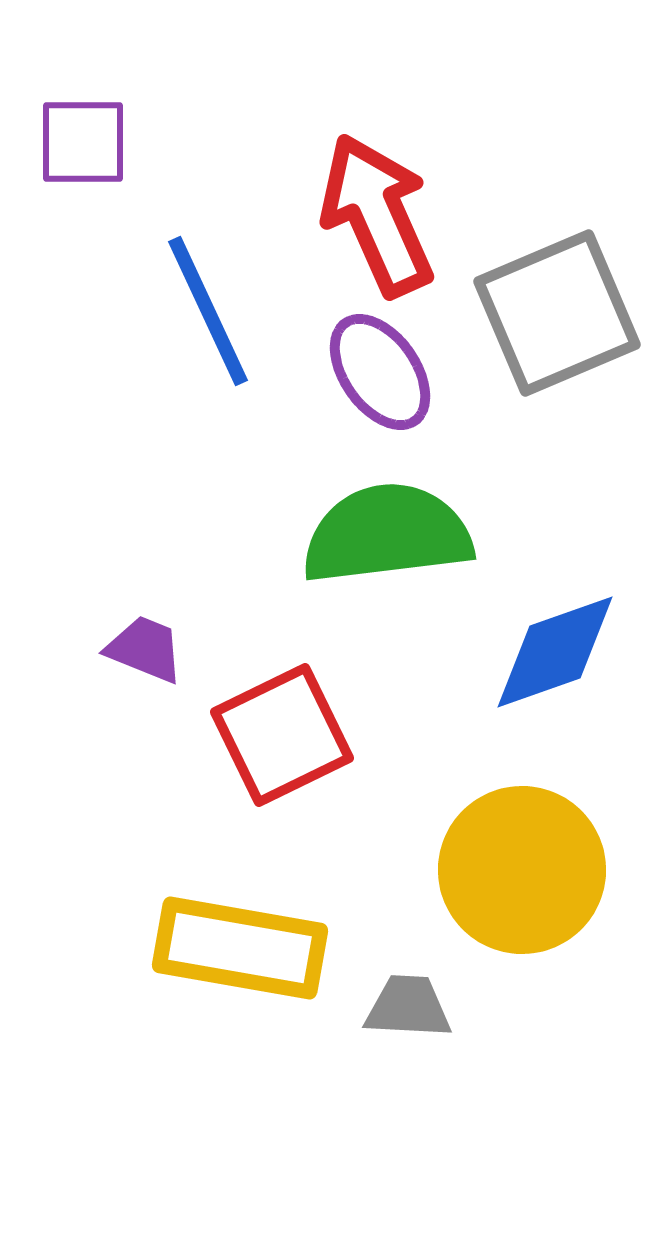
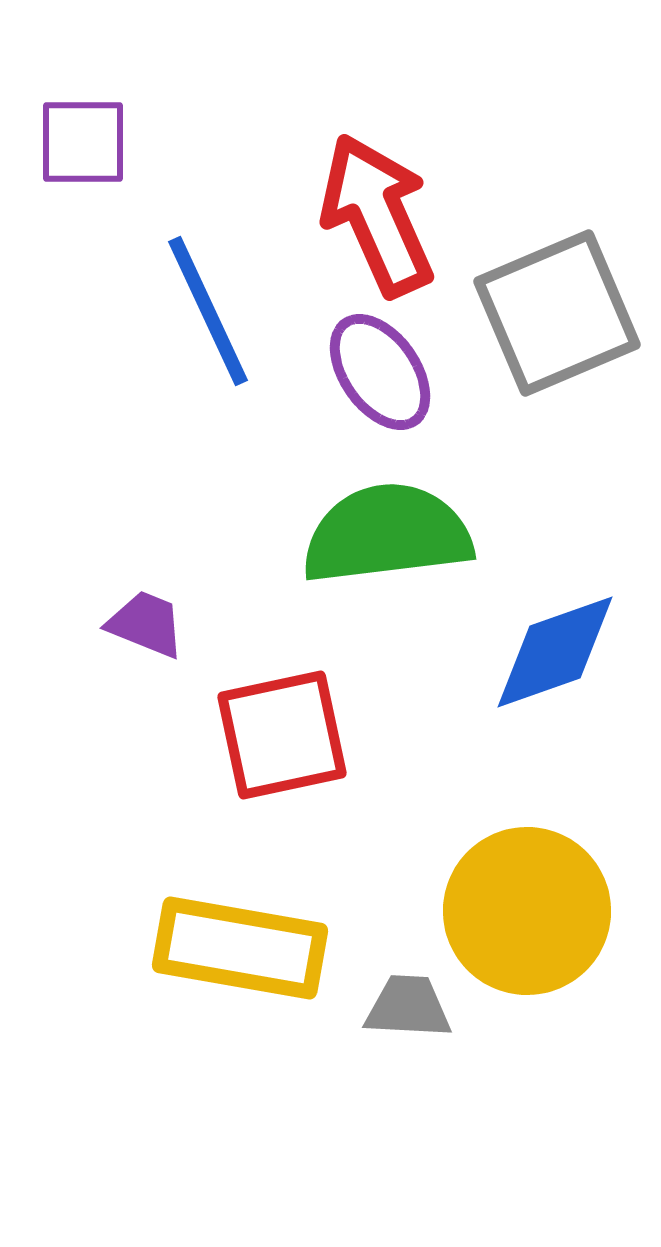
purple trapezoid: moved 1 px right, 25 px up
red square: rotated 14 degrees clockwise
yellow circle: moved 5 px right, 41 px down
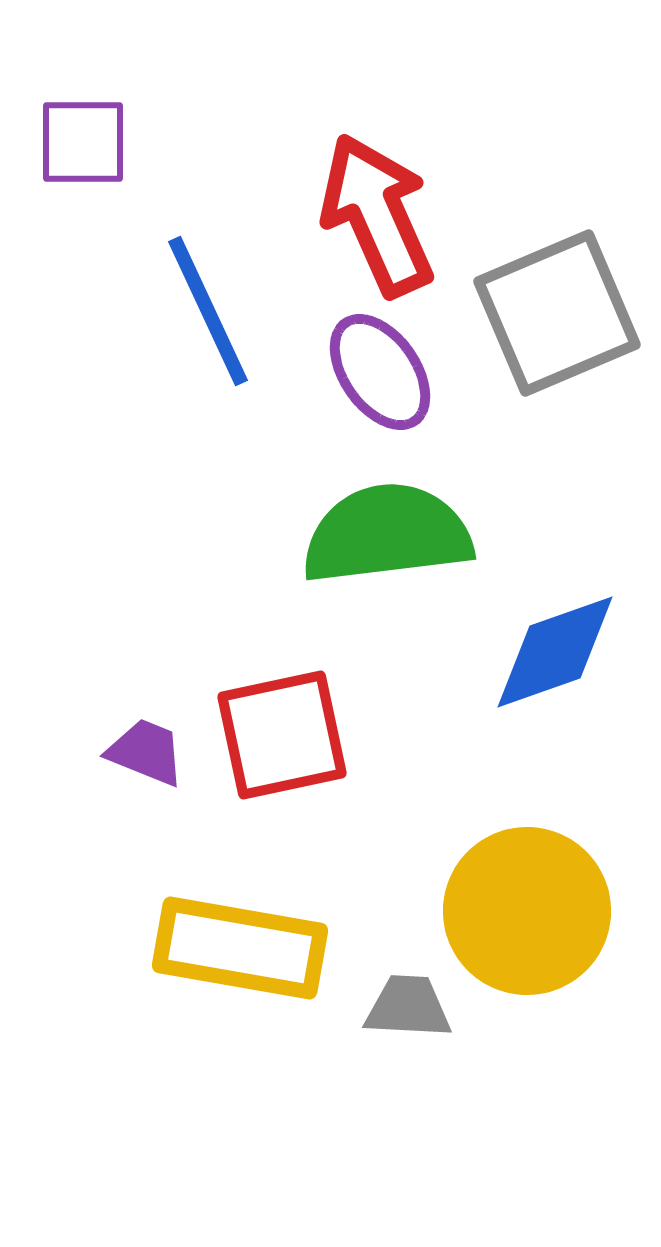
purple trapezoid: moved 128 px down
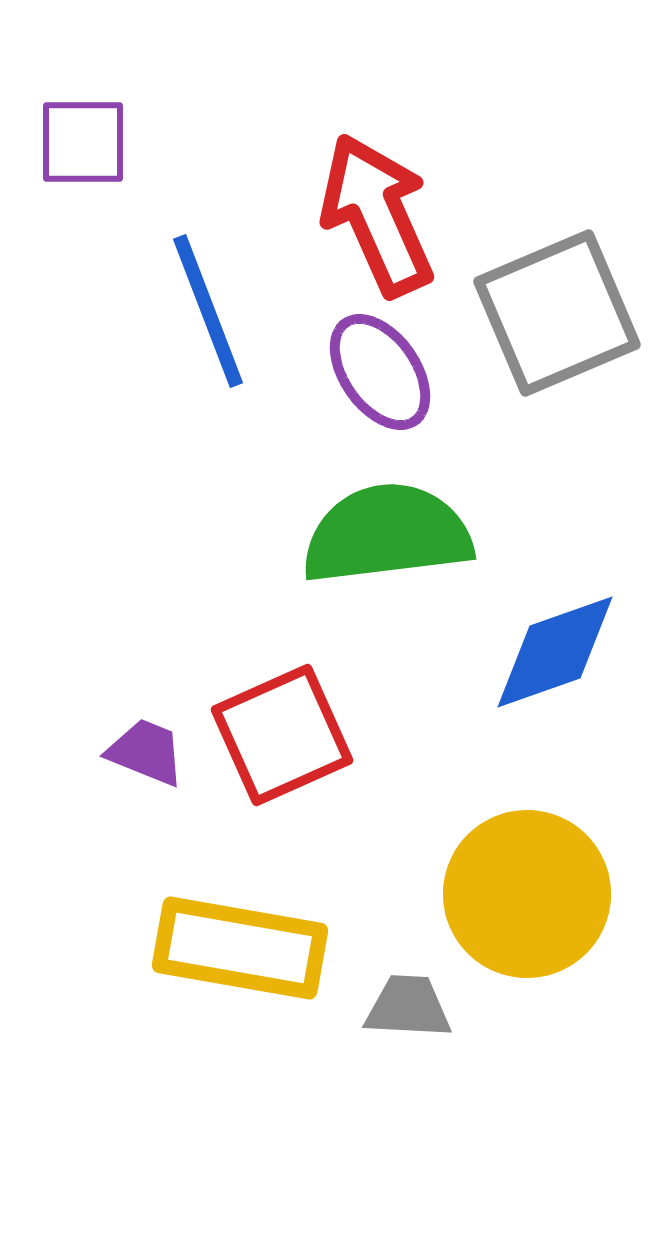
blue line: rotated 4 degrees clockwise
red square: rotated 12 degrees counterclockwise
yellow circle: moved 17 px up
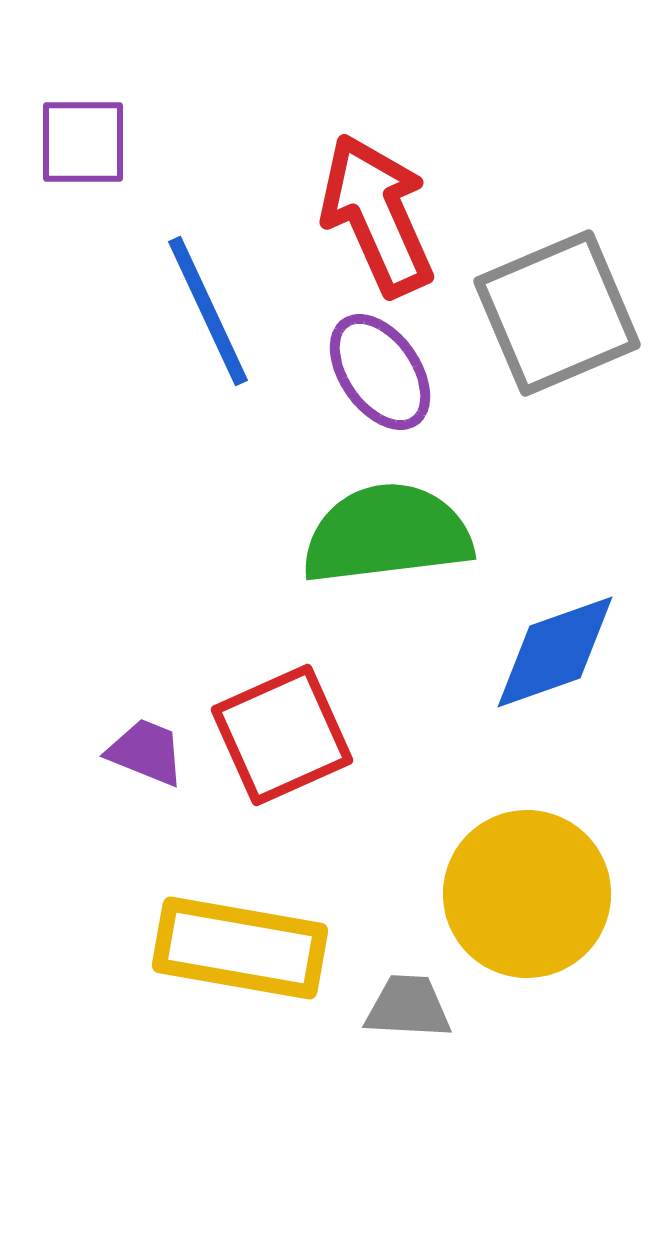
blue line: rotated 4 degrees counterclockwise
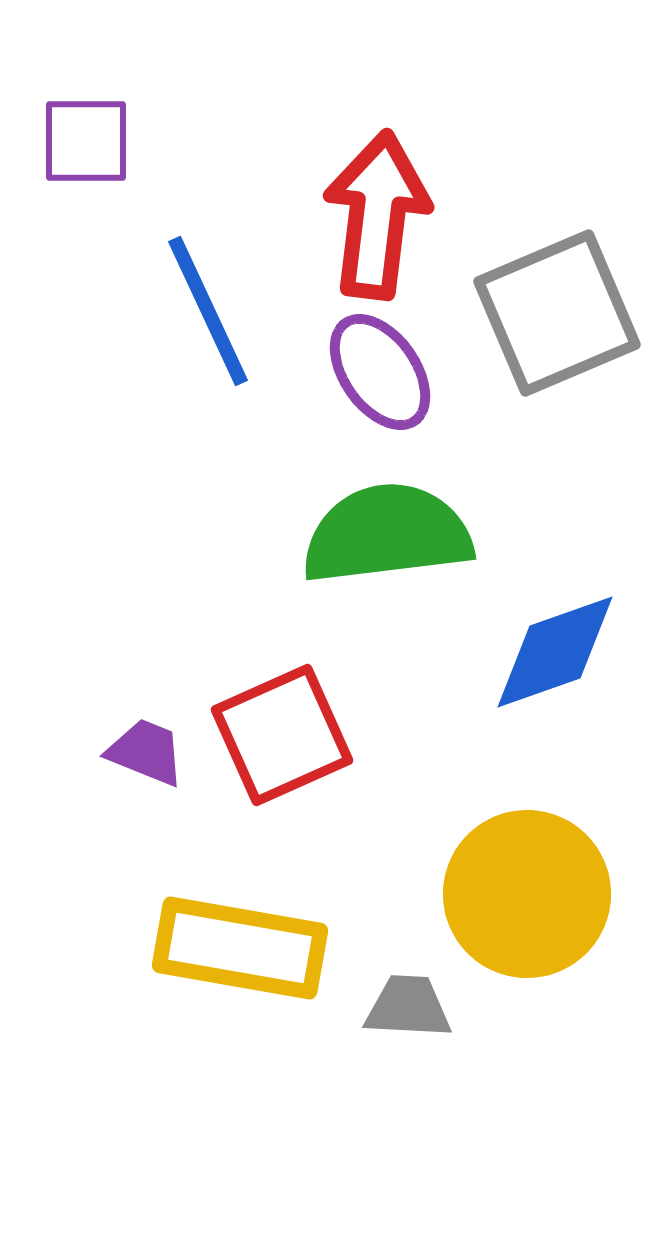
purple square: moved 3 px right, 1 px up
red arrow: rotated 31 degrees clockwise
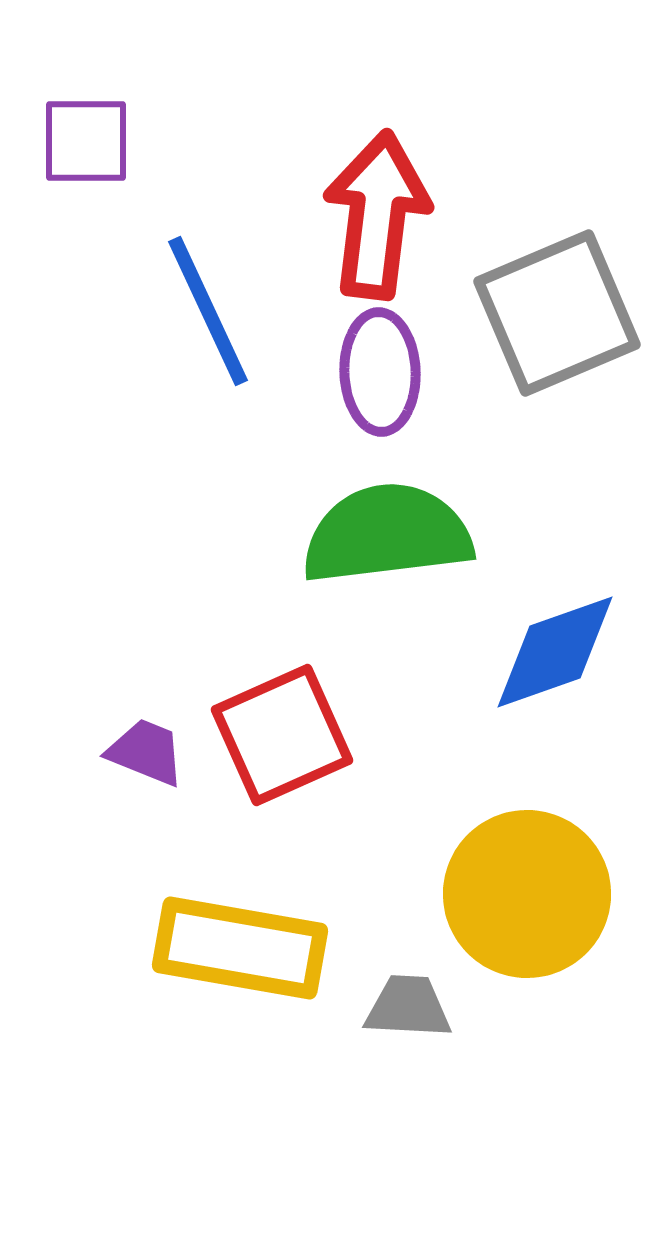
purple ellipse: rotated 33 degrees clockwise
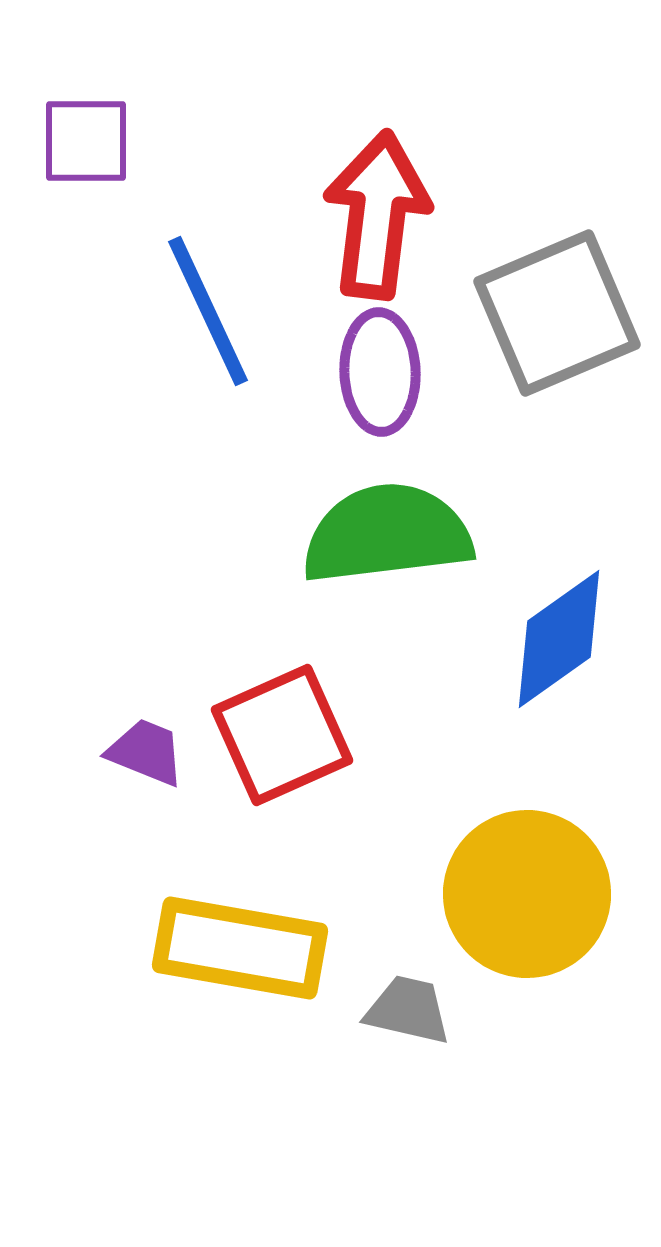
blue diamond: moved 4 px right, 13 px up; rotated 16 degrees counterclockwise
gray trapezoid: moved 3 px down; rotated 10 degrees clockwise
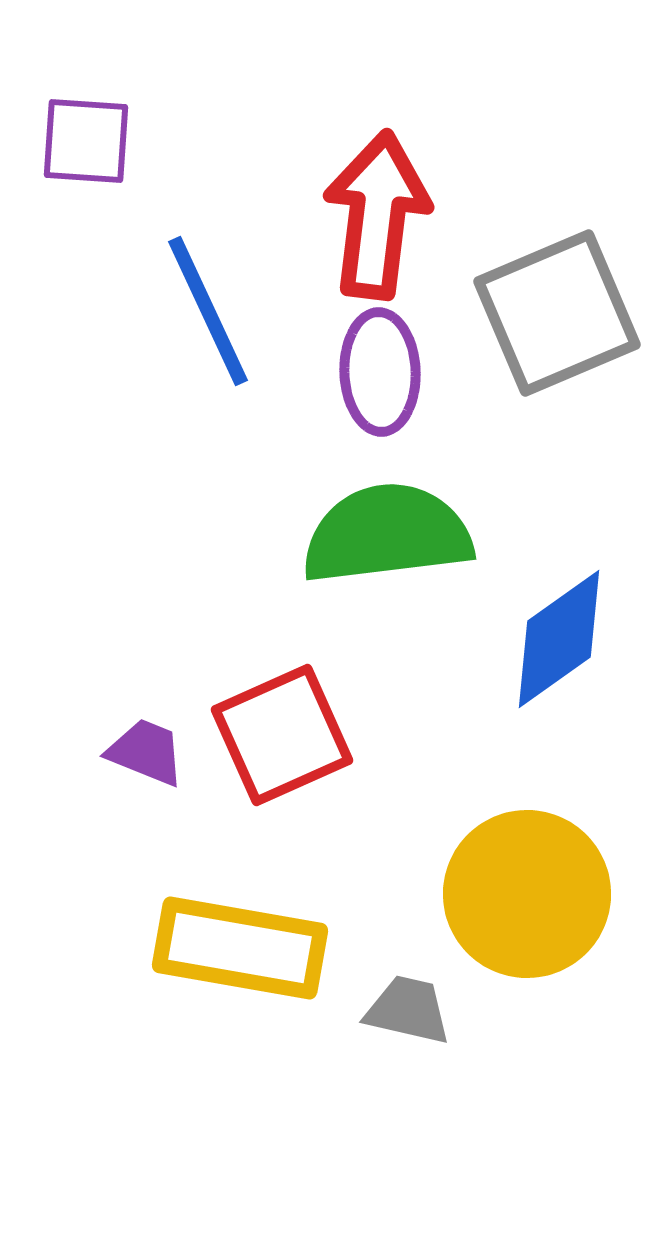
purple square: rotated 4 degrees clockwise
